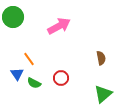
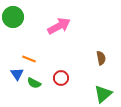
orange line: rotated 32 degrees counterclockwise
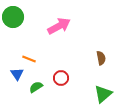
green semicircle: moved 2 px right, 4 px down; rotated 120 degrees clockwise
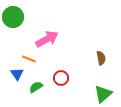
pink arrow: moved 12 px left, 13 px down
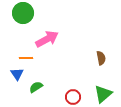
green circle: moved 10 px right, 4 px up
orange line: moved 3 px left, 1 px up; rotated 24 degrees counterclockwise
red circle: moved 12 px right, 19 px down
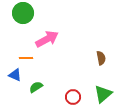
blue triangle: moved 2 px left, 1 px down; rotated 32 degrees counterclockwise
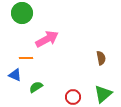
green circle: moved 1 px left
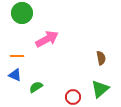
orange line: moved 9 px left, 2 px up
green triangle: moved 3 px left, 5 px up
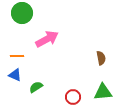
green triangle: moved 3 px right, 3 px down; rotated 36 degrees clockwise
